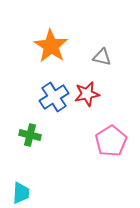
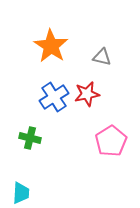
green cross: moved 3 px down
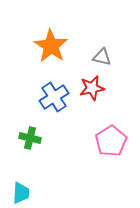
red star: moved 5 px right, 6 px up
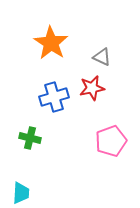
orange star: moved 3 px up
gray triangle: rotated 12 degrees clockwise
blue cross: rotated 16 degrees clockwise
pink pentagon: rotated 12 degrees clockwise
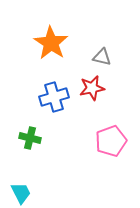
gray triangle: rotated 12 degrees counterclockwise
cyan trapezoid: rotated 30 degrees counterclockwise
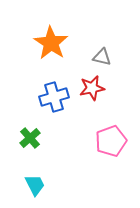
green cross: rotated 35 degrees clockwise
cyan trapezoid: moved 14 px right, 8 px up
